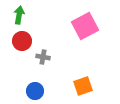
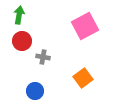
orange square: moved 8 px up; rotated 18 degrees counterclockwise
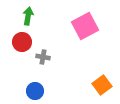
green arrow: moved 9 px right, 1 px down
red circle: moved 1 px down
orange square: moved 19 px right, 7 px down
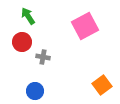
green arrow: rotated 42 degrees counterclockwise
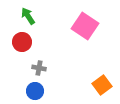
pink square: rotated 28 degrees counterclockwise
gray cross: moved 4 px left, 11 px down
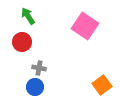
blue circle: moved 4 px up
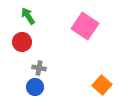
orange square: rotated 12 degrees counterclockwise
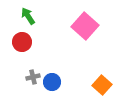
pink square: rotated 8 degrees clockwise
gray cross: moved 6 px left, 9 px down; rotated 24 degrees counterclockwise
blue circle: moved 17 px right, 5 px up
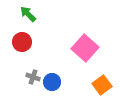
green arrow: moved 2 px up; rotated 12 degrees counterclockwise
pink square: moved 22 px down
gray cross: rotated 32 degrees clockwise
orange square: rotated 12 degrees clockwise
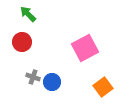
pink square: rotated 20 degrees clockwise
orange square: moved 1 px right, 2 px down
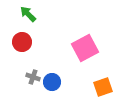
orange square: rotated 18 degrees clockwise
